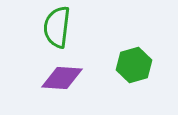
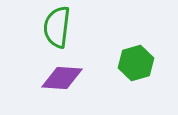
green hexagon: moved 2 px right, 2 px up
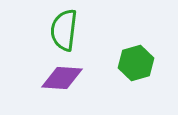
green semicircle: moved 7 px right, 3 px down
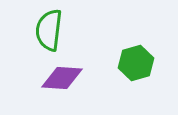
green semicircle: moved 15 px left
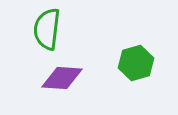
green semicircle: moved 2 px left, 1 px up
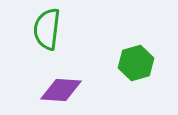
purple diamond: moved 1 px left, 12 px down
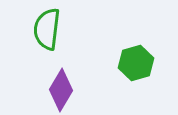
purple diamond: rotated 63 degrees counterclockwise
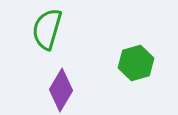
green semicircle: rotated 9 degrees clockwise
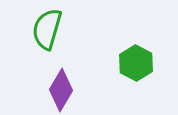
green hexagon: rotated 16 degrees counterclockwise
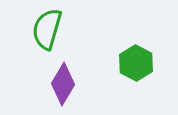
purple diamond: moved 2 px right, 6 px up
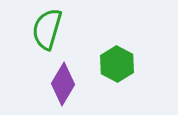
green hexagon: moved 19 px left, 1 px down
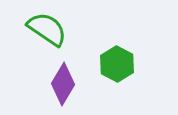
green semicircle: rotated 108 degrees clockwise
